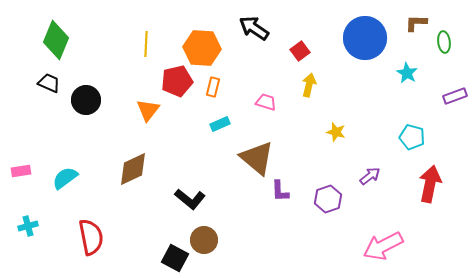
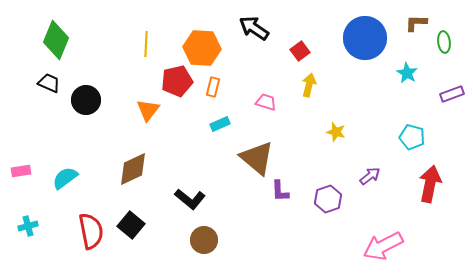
purple rectangle: moved 3 px left, 2 px up
red semicircle: moved 6 px up
black square: moved 44 px left, 33 px up; rotated 12 degrees clockwise
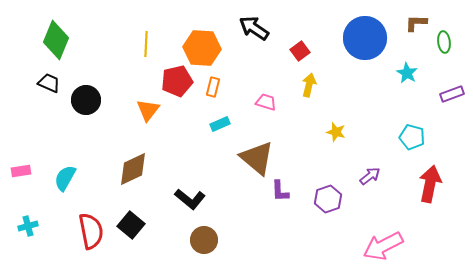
cyan semicircle: rotated 24 degrees counterclockwise
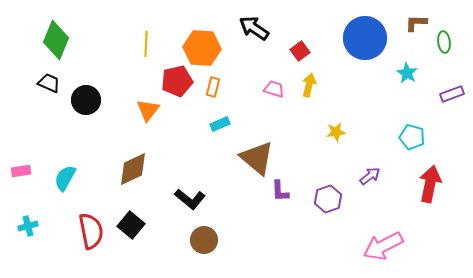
pink trapezoid: moved 8 px right, 13 px up
yellow star: rotated 24 degrees counterclockwise
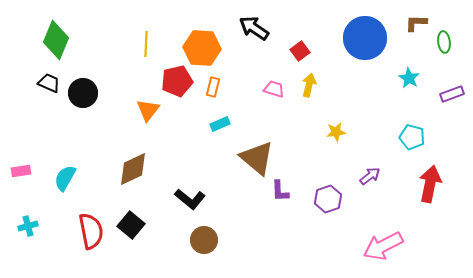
cyan star: moved 2 px right, 5 px down
black circle: moved 3 px left, 7 px up
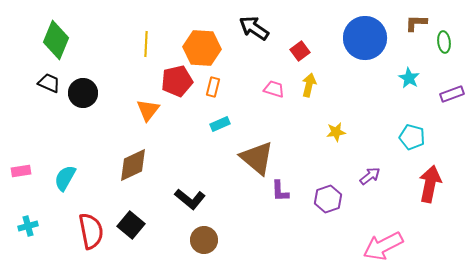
brown diamond: moved 4 px up
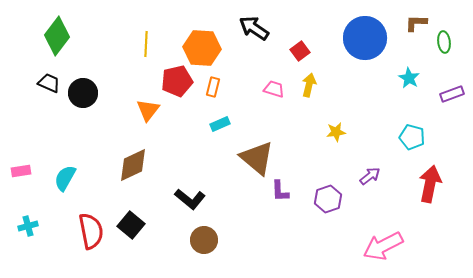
green diamond: moved 1 px right, 4 px up; rotated 15 degrees clockwise
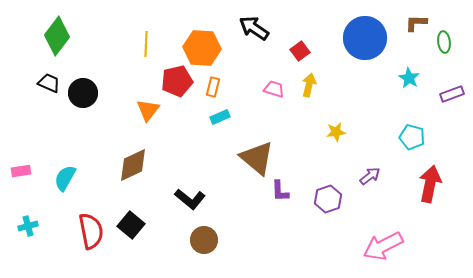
cyan rectangle: moved 7 px up
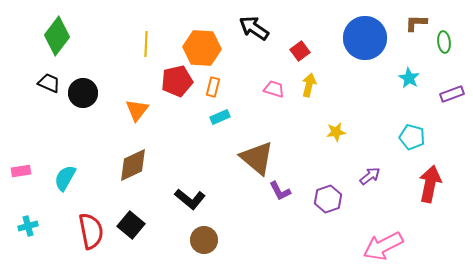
orange triangle: moved 11 px left
purple L-shape: rotated 25 degrees counterclockwise
